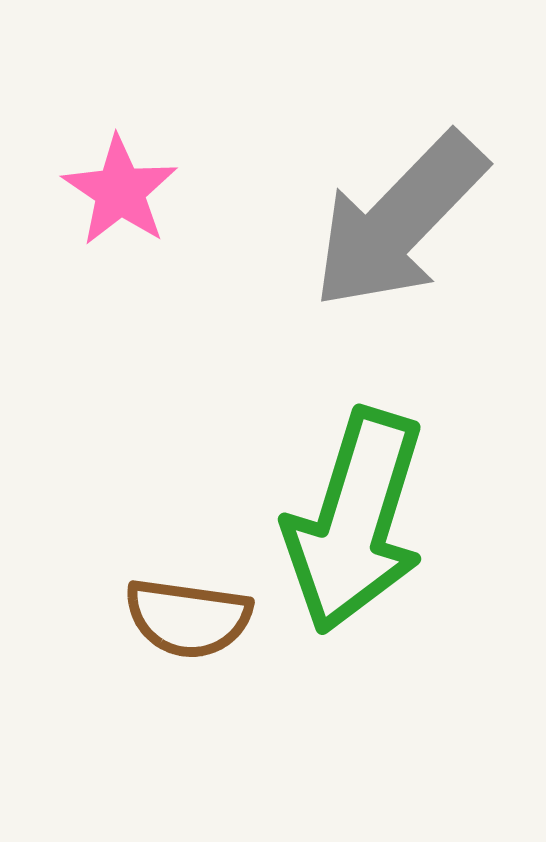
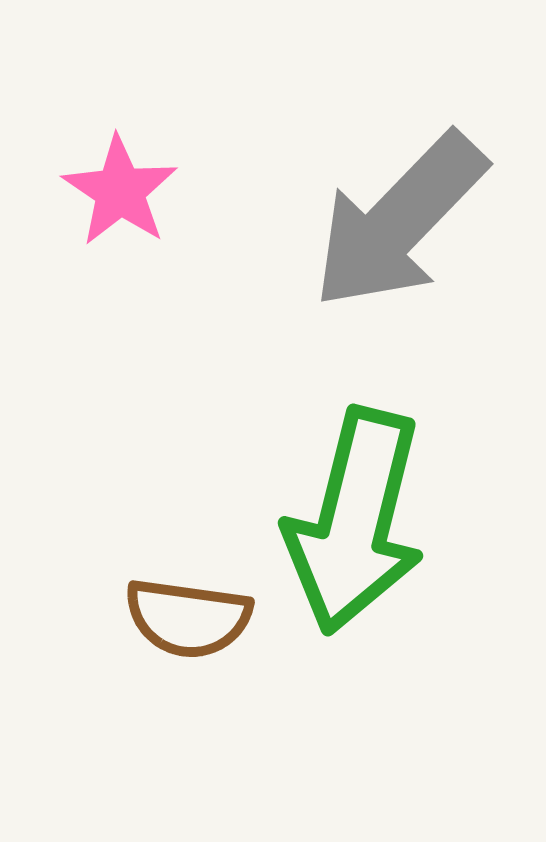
green arrow: rotated 3 degrees counterclockwise
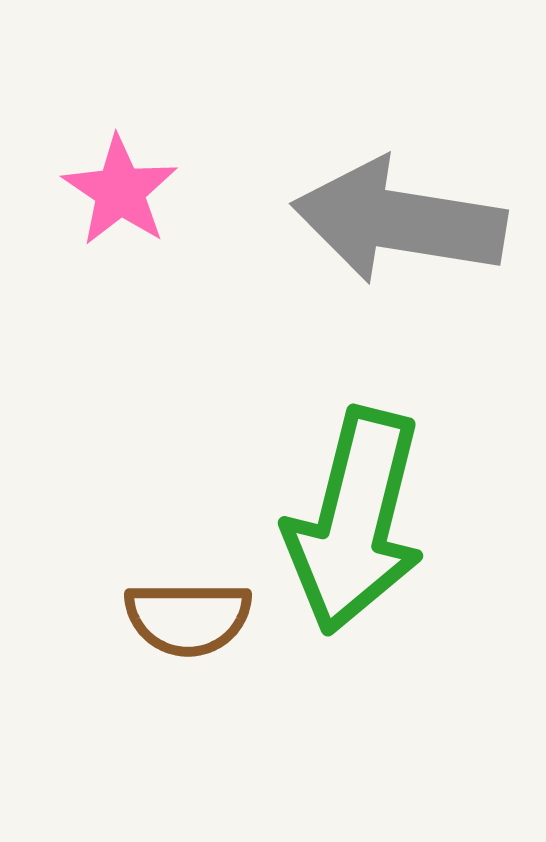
gray arrow: rotated 55 degrees clockwise
brown semicircle: rotated 8 degrees counterclockwise
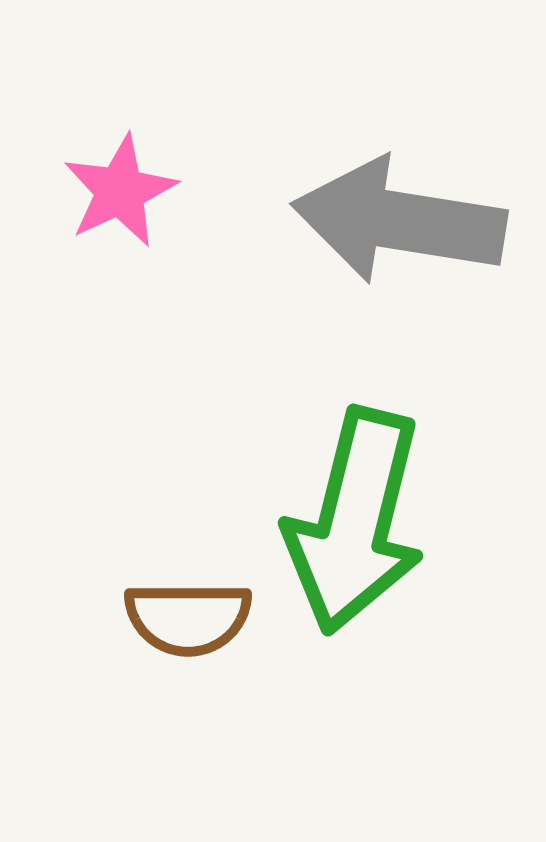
pink star: rotated 13 degrees clockwise
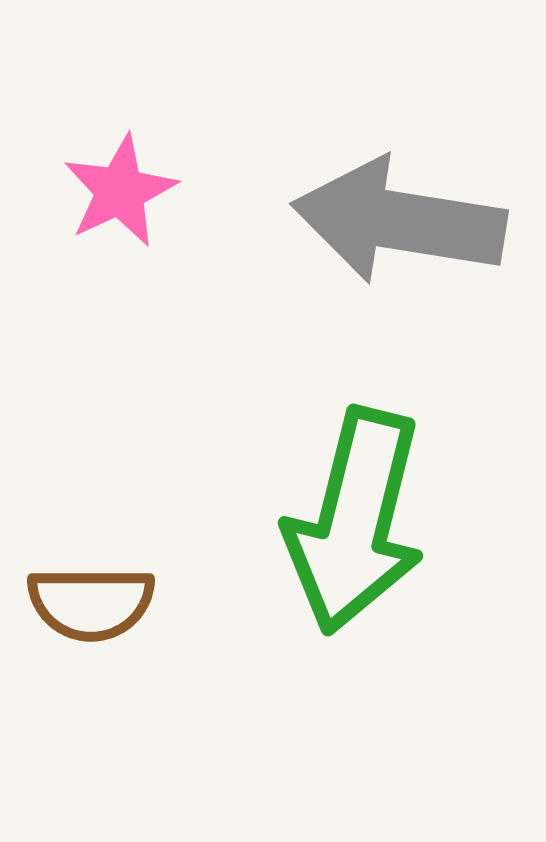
brown semicircle: moved 97 px left, 15 px up
